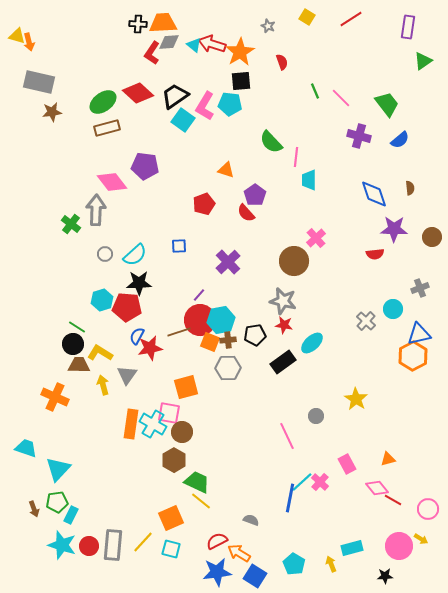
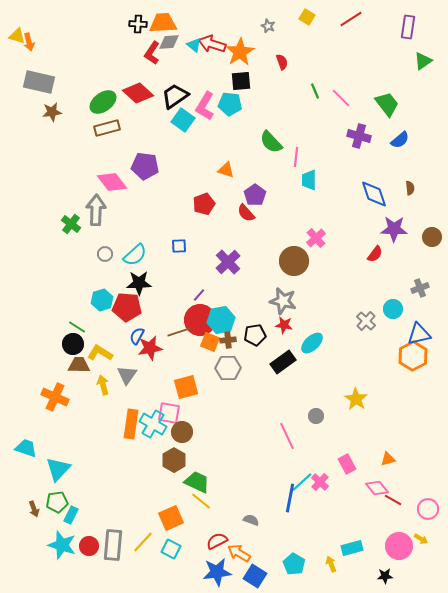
red semicircle at (375, 254): rotated 48 degrees counterclockwise
cyan square at (171, 549): rotated 12 degrees clockwise
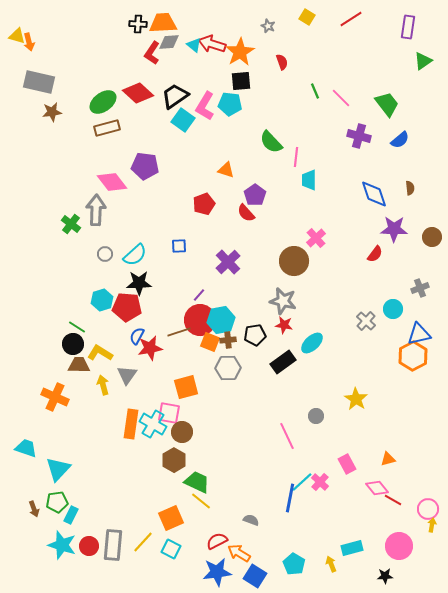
yellow arrow at (421, 539): moved 11 px right, 14 px up; rotated 112 degrees counterclockwise
